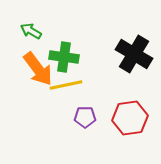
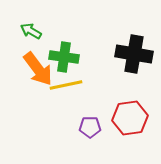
black cross: rotated 21 degrees counterclockwise
purple pentagon: moved 5 px right, 10 px down
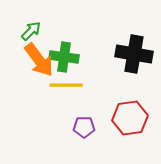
green arrow: rotated 105 degrees clockwise
orange arrow: moved 1 px right, 9 px up
yellow line: rotated 12 degrees clockwise
purple pentagon: moved 6 px left
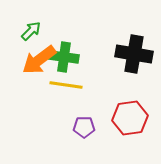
orange arrow: rotated 90 degrees clockwise
yellow line: rotated 8 degrees clockwise
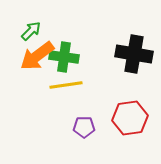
orange arrow: moved 2 px left, 4 px up
yellow line: rotated 16 degrees counterclockwise
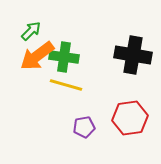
black cross: moved 1 px left, 1 px down
yellow line: rotated 24 degrees clockwise
purple pentagon: rotated 10 degrees counterclockwise
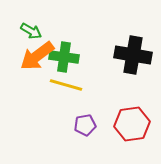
green arrow: rotated 75 degrees clockwise
red hexagon: moved 2 px right, 6 px down
purple pentagon: moved 1 px right, 2 px up
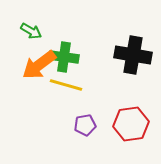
orange arrow: moved 2 px right, 9 px down
red hexagon: moved 1 px left
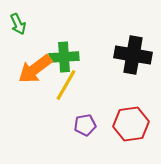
green arrow: moved 13 px left, 7 px up; rotated 35 degrees clockwise
green cross: rotated 12 degrees counterclockwise
orange arrow: moved 4 px left, 4 px down
yellow line: rotated 76 degrees counterclockwise
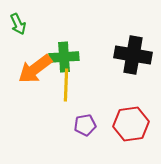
yellow line: rotated 28 degrees counterclockwise
